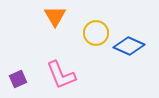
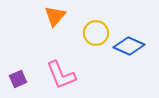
orange triangle: rotated 10 degrees clockwise
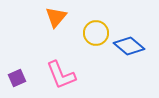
orange triangle: moved 1 px right, 1 px down
blue diamond: rotated 16 degrees clockwise
purple square: moved 1 px left, 1 px up
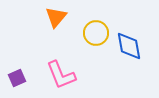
blue diamond: rotated 40 degrees clockwise
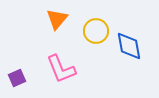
orange triangle: moved 1 px right, 2 px down
yellow circle: moved 2 px up
pink L-shape: moved 6 px up
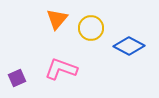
yellow circle: moved 5 px left, 3 px up
blue diamond: rotated 52 degrees counterclockwise
pink L-shape: rotated 132 degrees clockwise
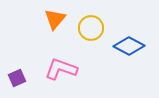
orange triangle: moved 2 px left
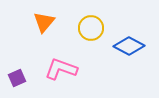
orange triangle: moved 11 px left, 3 px down
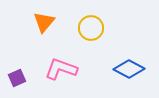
blue diamond: moved 23 px down
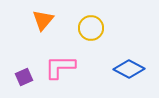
orange triangle: moved 1 px left, 2 px up
pink L-shape: moved 1 px left, 2 px up; rotated 20 degrees counterclockwise
purple square: moved 7 px right, 1 px up
